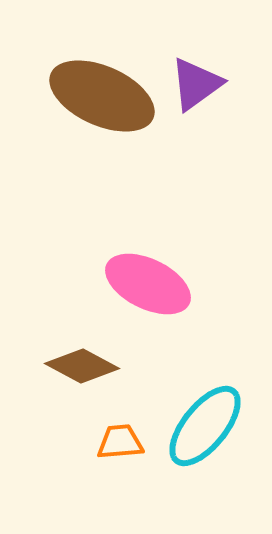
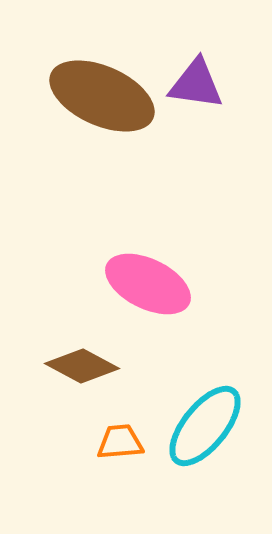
purple triangle: rotated 44 degrees clockwise
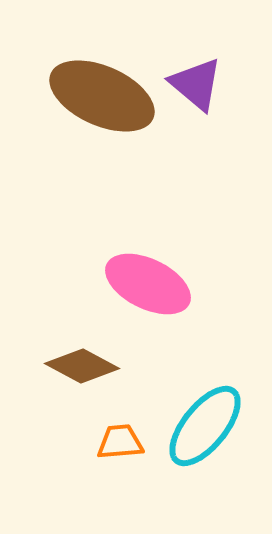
purple triangle: rotated 32 degrees clockwise
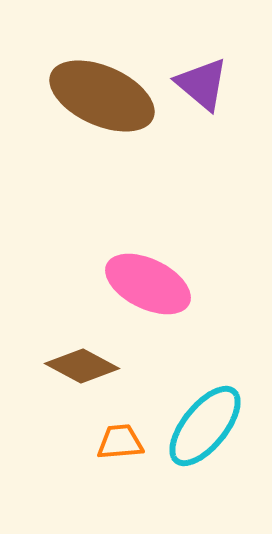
purple triangle: moved 6 px right
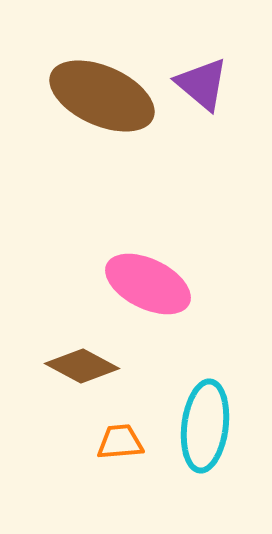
cyan ellipse: rotated 32 degrees counterclockwise
